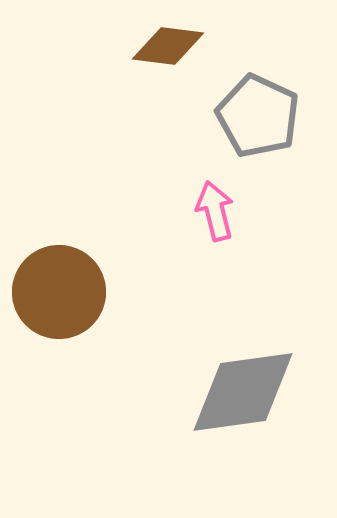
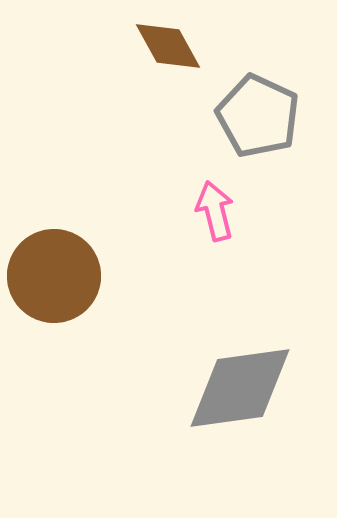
brown diamond: rotated 54 degrees clockwise
brown circle: moved 5 px left, 16 px up
gray diamond: moved 3 px left, 4 px up
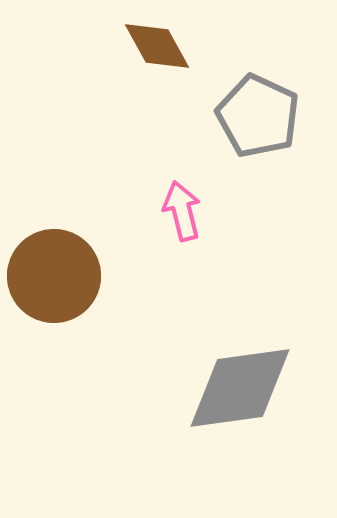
brown diamond: moved 11 px left
pink arrow: moved 33 px left
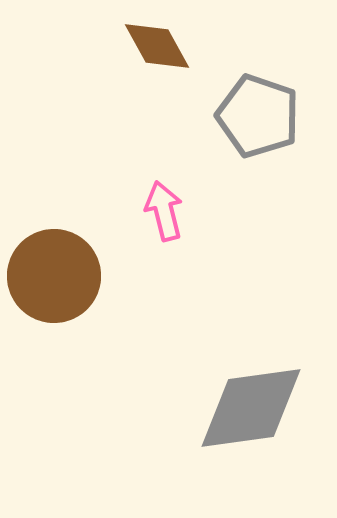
gray pentagon: rotated 6 degrees counterclockwise
pink arrow: moved 18 px left
gray diamond: moved 11 px right, 20 px down
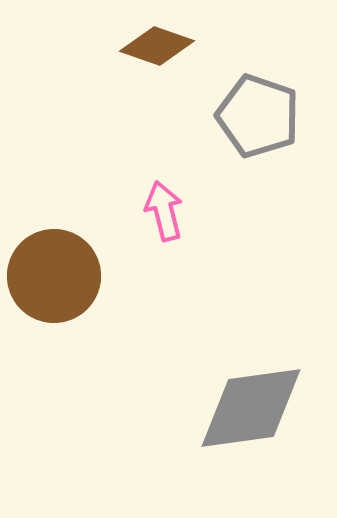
brown diamond: rotated 42 degrees counterclockwise
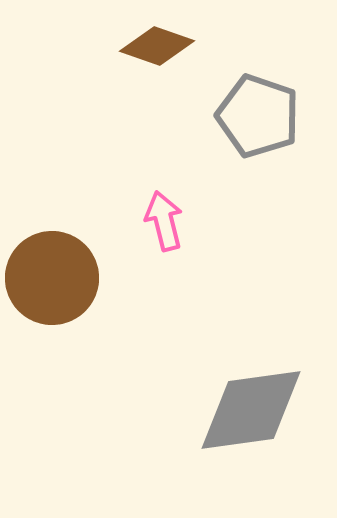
pink arrow: moved 10 px down
brown circle: moved 2 px left, 2 px down
gray diamond: moved 2 px down
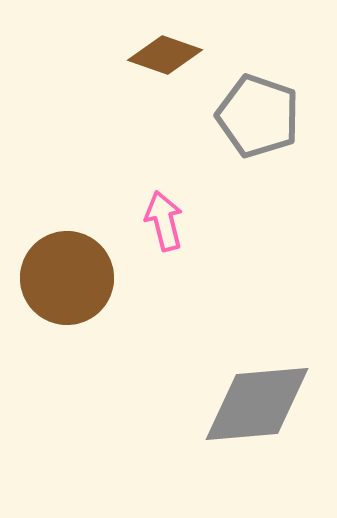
brown diamond: moved 8 px right, 9 px down
brown circle: moved 15 px right
gray diamond: moved 6 px right, 6 px up; rotated 3 degrees clockwise
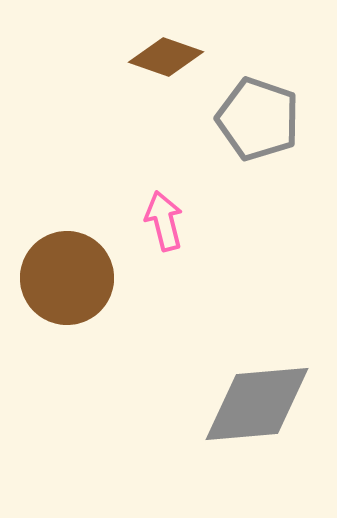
brown diamond: moved 1 px right, 2 px down
gray pentagon: moved 3 px down
